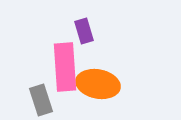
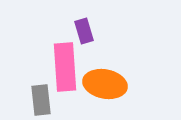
orange ellipse: moved 7 px right
gray rectangle: rotated 12 degrees clockwise
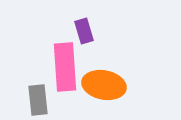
orange ellipse: moved 1 px left, 1 px down
gray rectangle: moved 3 px left
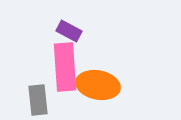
purple rectangle: moved 15 px left; rotated 45 degrees counterclockwise
orange ellipse: moved 6 px left
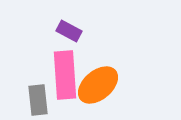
pink rectangle: moved 8 px down
orange ellipse: rotated 51 degrees counterclockwise
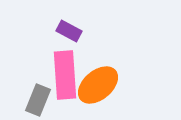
gray rectangle: rotated 28 degrees clockwise
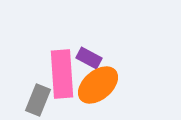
purple rectangle: moved 20 px right, 27 px down
pink rectangle: moved 3 px left, 1 px up
